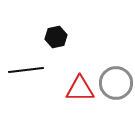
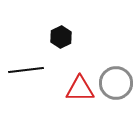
black hexagon: moved 5 px right; rotated 15 degrees counterclockwise
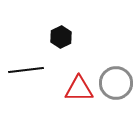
red triangle: moved 1 px left
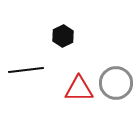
black hexagon: moved 2 px right, 1 px up
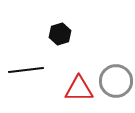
black hexagon: moved 3 px left, 2 px up; rotated 10 degrees clockwise
gray circle: moved 2 px up
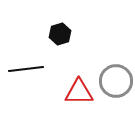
black line: moved 1 px up
red triangle: moved 3 px down
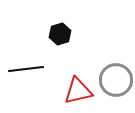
gray circle: moved 1 px up
red triangle: moved 1 px left, 1 px up; rotated 12 degrees counterclockwise
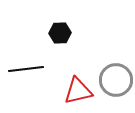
black hexagon: moved 1 px up; rotated 15 degrees clockwise
